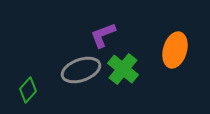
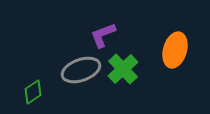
green cross: rotated 8 degrees clockwise
green diamond: moved 5 px right, 2 px down; rotated 15 degrees clockwise
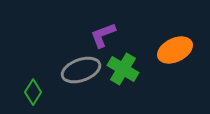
orange ellipse: rotated 48 degrees clockwise
green cross: rotated 16 degrees counterclockwise
green diamond: rotated 25 degrees counterclockwise
